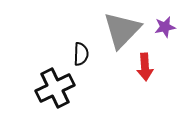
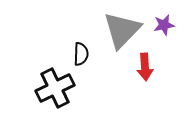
purple star: moved 1 px left, 2 px up
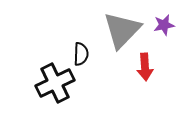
black cross: moved 5 px up
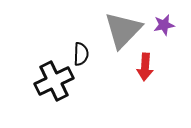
gray triangle: moved 1 px right
red arrow: rotated 8 degrees clockwise
black cross: moved 1 px left, 2 px up
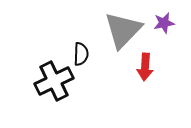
purple star: moved 2 px up
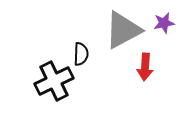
gray triangle: rotated 18 degrees clockwise
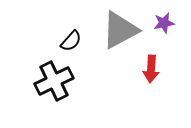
gray triangle: moved 3 px left
black semicircle: moved 10 px left, 13 px up; rotated 40 degrees clockwise
red arrow: moved 6 px right, 2 px down
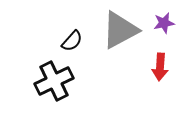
black semicircle: moved 1 px right
red arrow: moved 9 px right, 2 px up
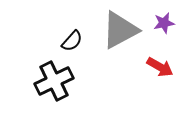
red arrow: rotated 64 degrees counterclockwise
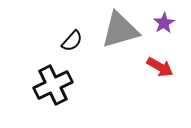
purple star: rotated 20 degrees counterclockwise
gray triangle: rotated 12 degrees clockwise
black cross: moved 1 px left, 4 px down
